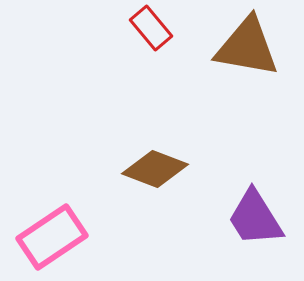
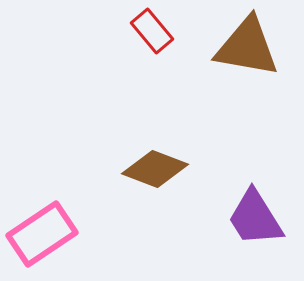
red rectangle: moved 1 px right, 3 px down
pink rectangle: moved 10 px left, 3 px up
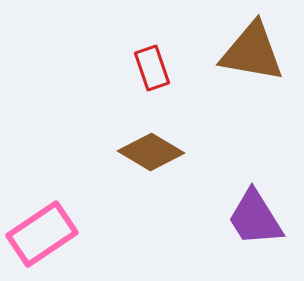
red rectangle: moved 37 px down; rotated 21 degrees clockwise
brown triangle: moved 5 px right, 5 px down
brown diamond: moved 4 px left, 17 px up; rotated 10 degrees clockwise
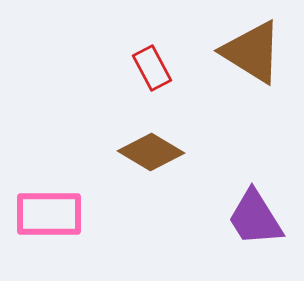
brown triangle: rotated 22 degrees clockwise
red rectangle: rotated 9 degrees counterclockwise
pink rectangle: moved 7 px right, 20 px up; rotated 34 degrees clockwise
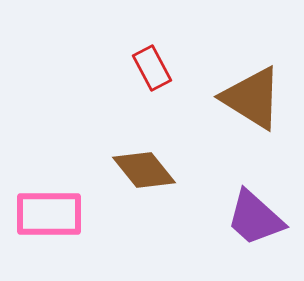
brown triangle: moved 46 px down
brown diamond: moved 7 px left, 18 px down; rotated 20 degrees clockwise
purple trapezoid: rotated 16 degrees counterclockwise
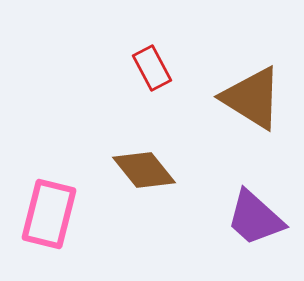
pink rectangle: rotated 76 degrees counterclockwise
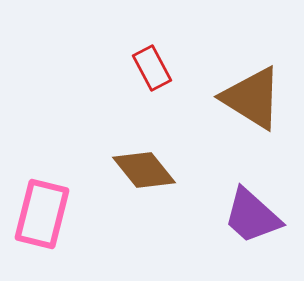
pink rectangle: moved 7 px left
purple trapezoid: moved 3 px left, 2 px up
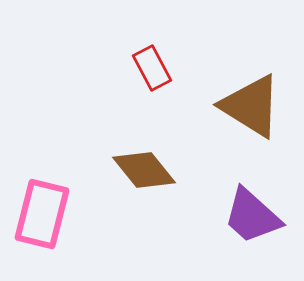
brown triangle: moved 1 px left, 8 px down
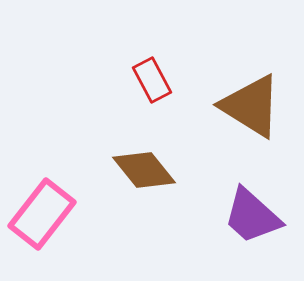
red rectangle: moved 12 px down
pink rectangle: rotated 24 degrees clockwise
